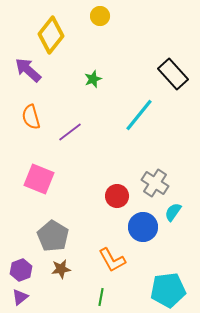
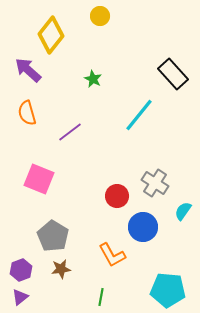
green star: rotated 24 degrees counterclockwise
orange semicircle: moved 4 px left, 4 px up
cyan semicircle: moved 10 px right, 1 px up
orange L-shape: moved 5 px up
cyan pentagon: rotated 12 degrees clockwise
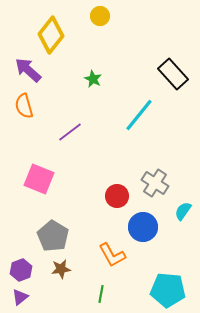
orange semicircle: moved 3 px left, 7 px up
green line: moved 3 px up
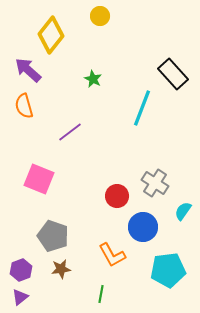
cyan line: moved 3 px right, 7 px up; rotated 18 degrees counterclockwise
gray pentagon: rotated 12 degrees counterclockwise
cyan pentagon: moved 20 px up; rotated 12 degrees counterclockwise
